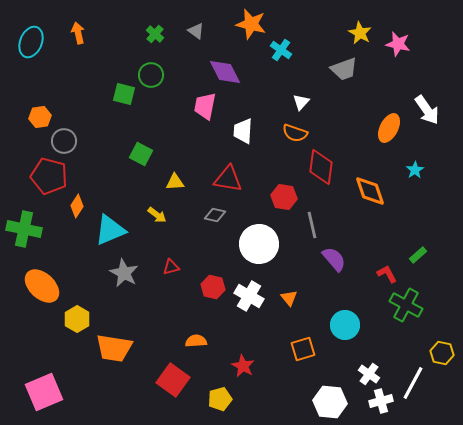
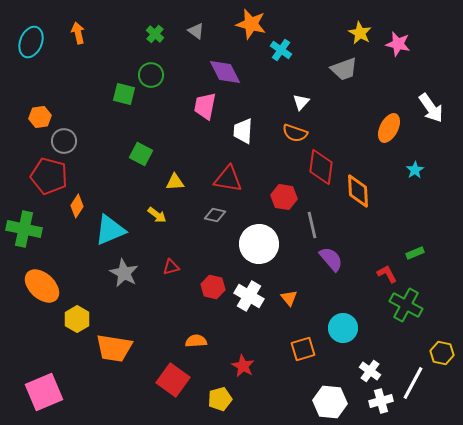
white arrow at (427, 110): moved 4 px right, 2 px up
orange diamond at (370, 191): moved 12 px left; rotated 16 degrees clockwise
green rectangle at (418, 255): moved 3 px left, 2 px up; rotated 18 degrees clockwise
purple semicircle at (334, 259): moved 3 px left
cyan circle at (345, 325): moved 2 px left, 3 px down
white cross at (369, 374): moved 1 px right, 3 px up
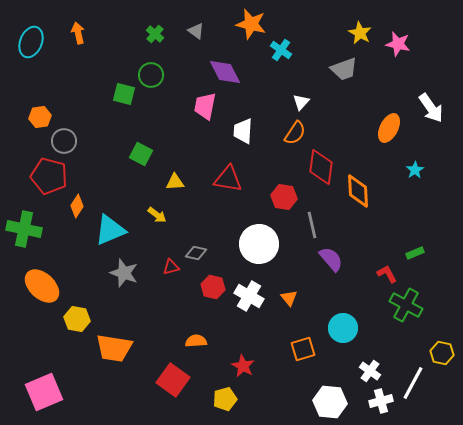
orange semicircle at (295, 133): rotated 75 degrees counterclockwise
gray diamond at (215, 215): moved 19 px left, 38 px down
gray star at (124, 273): rotated 8 degrees counterclockwise
yellow hexagon at (77, 319): rotated 20 degrees counterclockwise
yellow pentagon at (220, 399): moved 5 px right
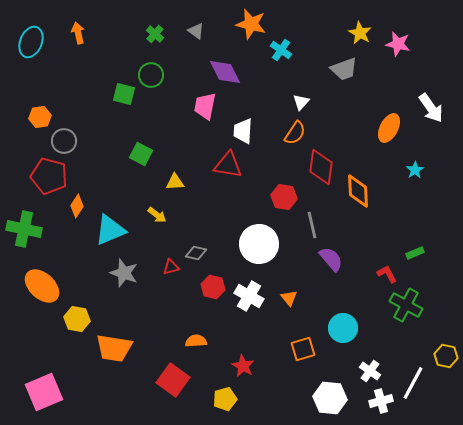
red triangle at (228, 179): moved 14 px up
yellow hexagon at (442, 353): moved 4 px right, 3 px down
white hexagon at (330, 402): moved 4 px up
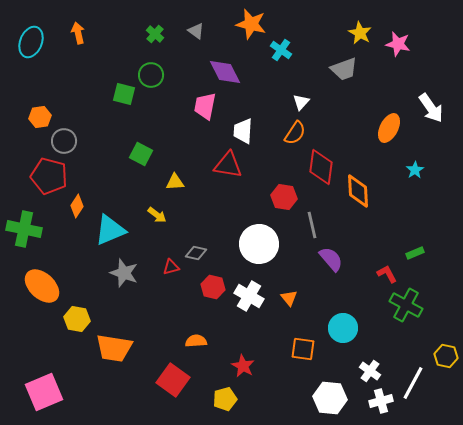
orange square at (303, 349): rotated 25 degrees clockwise
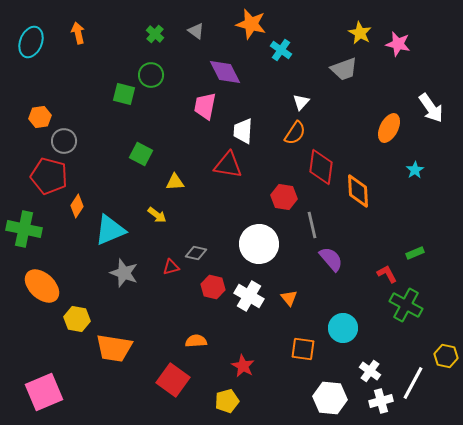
yellow pentagon at (225, 399): moved 2 px right, 2 px down
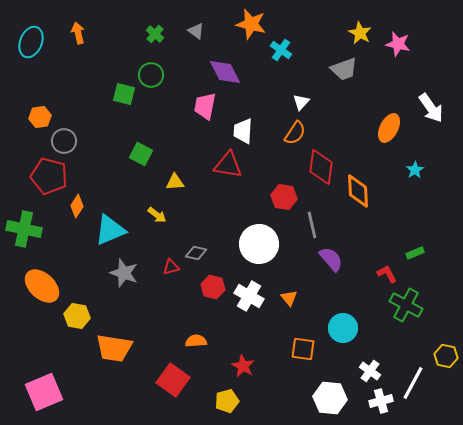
yellow hexagon at (77, 319): moved 3 px up
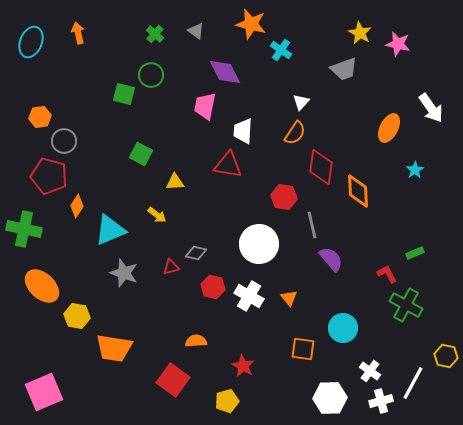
white hexagon at (330, 398): rotated 8 degrees counterclockwise
